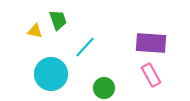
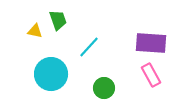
cyan line: moved 4 px right
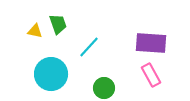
green trapezoid: moved 4 px down
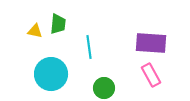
green trapezoid: rotated 25 degrees clockwise
cyan line: rotated 50 degrees counterclockwise
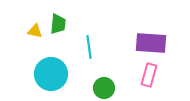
pink rectangle: moved 2 px left; rotated 45 degrees clockwise
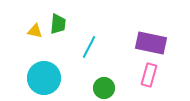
purple rectangle: rotated 8 degrees clockwise
cyan line: rotated 35 degrees clockwise
cyan circle: moved 7 px left, 4 px down
